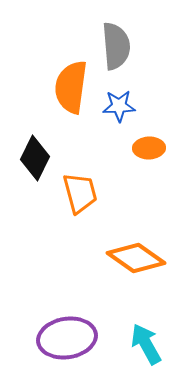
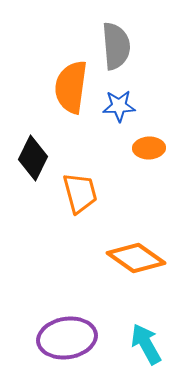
black diamond: moved 2 px left
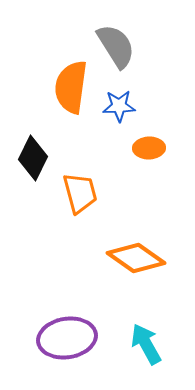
gray semicircle: rotated 27 degrees counterclockwise
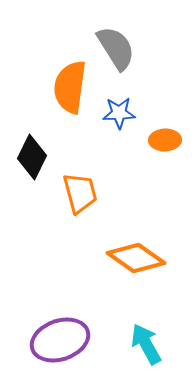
gray semicircle: moved 2 px down
orange semicircle: moved 1 px left
blue star: moved 7 px down
orange ellipse: moved 16 px right, 8 px up
black diamond: moved 1 px left, 1 px up
purple ellipse: moved 7 px left, 2 px down; rotated 10 degrees counterclockwise
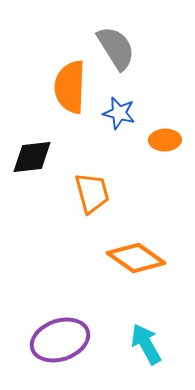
orange semicircle: rotated 6 degrees counterclockwise
blue star: rotated 16 degrees clockwise
black diamond: rotated 57 degrees clockwise
orange trapezoid: moved 12 px right
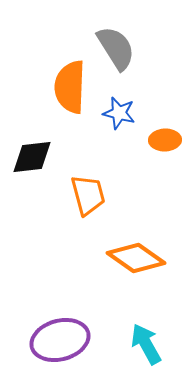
orange trapezoid: moved 4 px left, 2 px down
purple ellipse: rotated 4 degrees clockwise
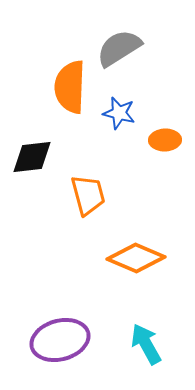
gray semicircle: moved 3 px right; rotated 90 degrees counterclockwise
orange diamond: rotated 12 degrees counterclockwise
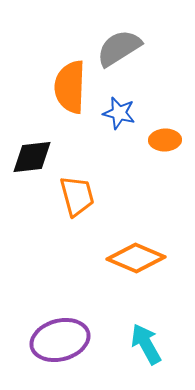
orange trapezoid: moved 11 px left, 1 px down
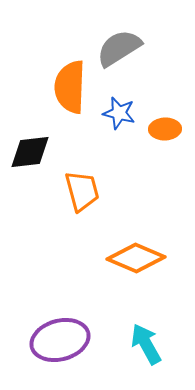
orange ellipse: moved 11 px up
black diamond: moved 2 px left, 5 px up
orange trapezoid: moved 5 px right, 5 px up
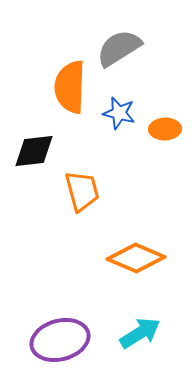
black diamond: moved 4 px right, 1 px up
cyan arrow: moved 6 px left, 11 px up; rotated 87 degrees clockwise
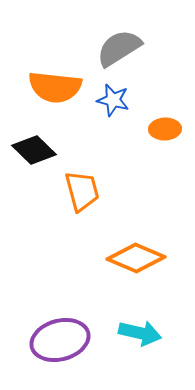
orange semicircle: moved 15 px left; rotated 86 degrees counterclockwise
blue star: moved 6 px left, 13 px up
black diamond: moved 1 px up; rotated 51 degrees clockwise
cyan arrow: rotated 45 degrees clockwise
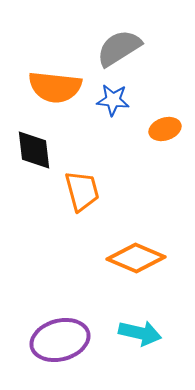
blue star: rotated 8 degrees counterclockwise
orange ellipse: rotated 16 degrees counterclockwise
black diamond: rotated 39 degrees clockwise
